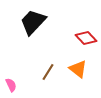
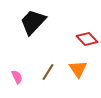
red diamond: moved 1 px right, 1 px down
orange triangle: rotated 18 degrees clockwise
pink semicircle: moved 6 px right, 8 px up
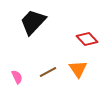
brown line: rotated 30 degrees clockwise
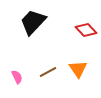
red diamond: moved 1 px left, 9 px up
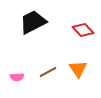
black trapezoid: rotated 20 degrees clockwise
red diamond: moved 3 px left
pink semicircle: rotated 112 degrees clockwise
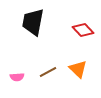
black trapezoid: rotated 52 degrees counterclockwise
orange triangle: rotated 12 degrees counterclockwise
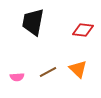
red diamond: rotated 40 degrees counterclockwise
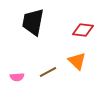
orange triangle: moved 1 px left, 8 px up
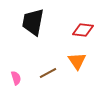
orange triangle: rotated 12 degrees clockwise
brown line: moved 1 px down
pink semicircle: moved 1 px left, 1 px down; rotated 104 degrees counterclockwise
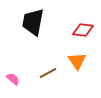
pink semicircle: moved 3 px left, 1 px down; rotated 32 degrees counterclockwise
